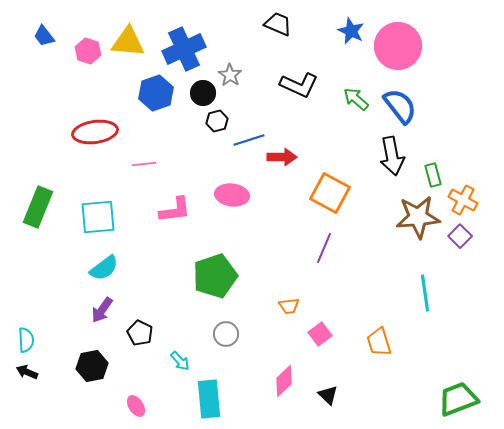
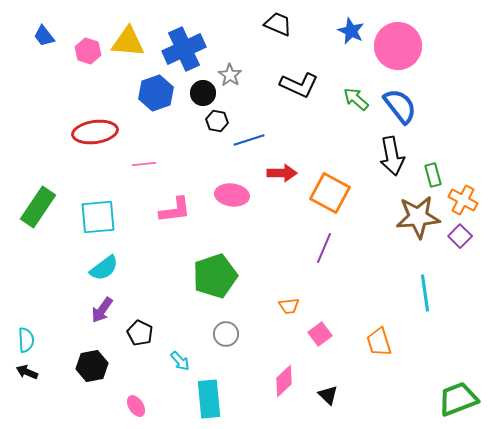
black hexagon at (217, 121): rotated 25 degrees clockwise
red arrow at (282, 157): moved 16 px down
green rectangle at (38, 207): rotated 12 degrees clockwise
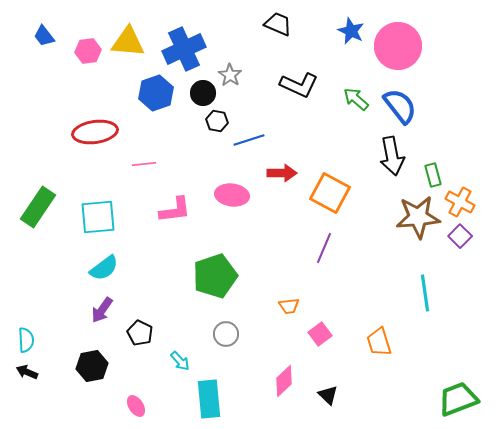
pink hexagon at (88, 51): rotated 25 degrees counterclockwise
orange cross at (463, 200): moved 3 px left, 2 px down
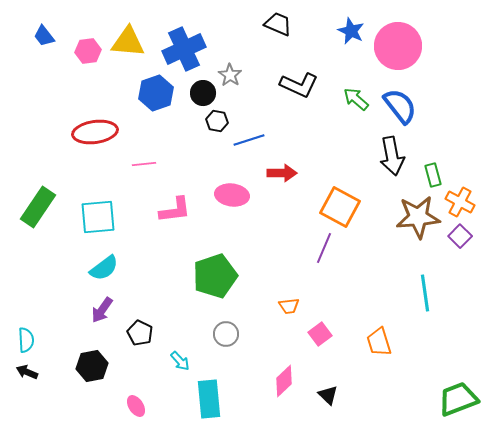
orange square at (330, 193): moved 10 px right, 14 px down
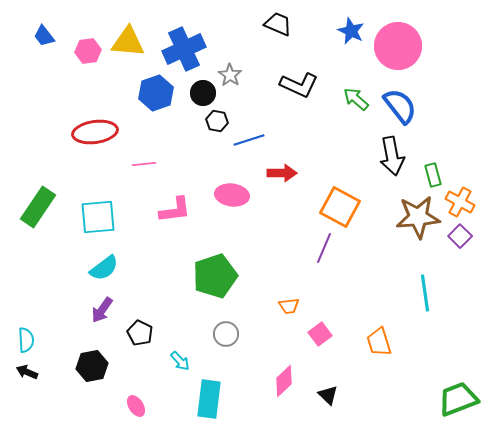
cyan rectangle at (209, 399): rotated 12 degrees clockwise
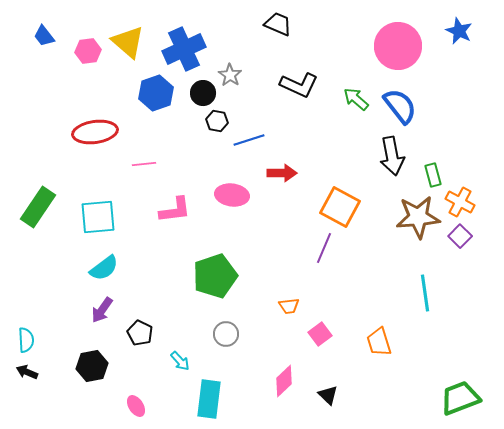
blue star at (351, 31): moved 108 px right
yellow triangle at (128, 42): rotated 36 degrees clockwise
green trapezoid at (458, 399): moved 2 px right, 1 px up
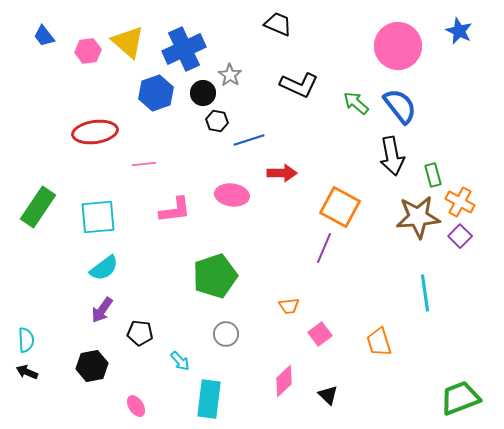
green arrow at (356, 99): moved 4 px down
black pentagon at (140, 333): rotated 20 degrees counterclockwise
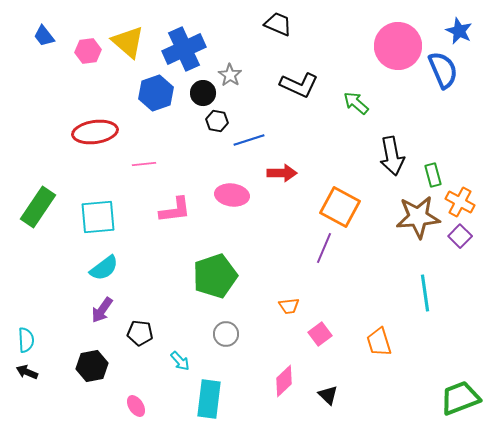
blue semicircle at (400, 106): moved 43 px right, 36 px up; rotated 15 degrees clockwise
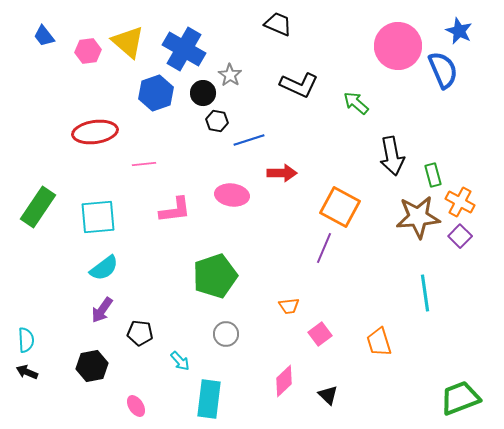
blue cross at (184, 49): rotated 36 degrees counterclockwise
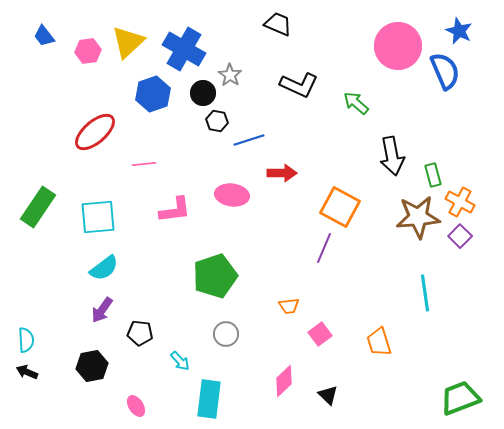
yellow triangle at (128, 42): rotated 36 degrees clockwise
blue semicircle at (443, 70): moved 2 px right, 1 px down
blue hexagon at (156, 93): moved 3 px left, 1 px down
red ellipse at (95, 132): rotated 33 degrees counterclockwise
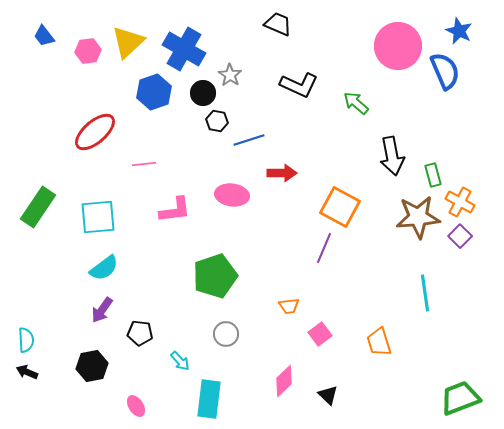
blue hexagon at (153, 94): moved 1 px right, 2 px up
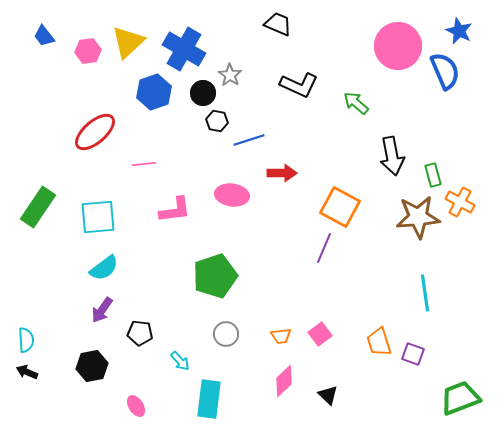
purple square at (460, 236): moved 47 px left, 118 px down; rotated 25 degrees counterclockwise
orange trapezoid at (289, 306): moved 8 px left, 30 px down
